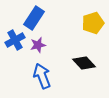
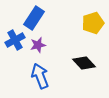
blue arrow: moved 2 px left
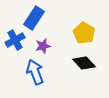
yellow pentagon: moved 9 px left, 10 px down; rotated 25 degrees counterclockwise
purple star: moved 5 px right, 1 px down
blue arrow: moved 5 px left, 4 px up
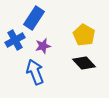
yellow pentagon: moved 2 px down
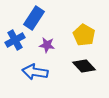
purple star: moved 4 px right, 1 px up; rotated 21 degrees clockwise
black diamond: moved 3 px down
blue arrow: rotated 60 degrees counterclockwise
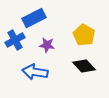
blue rectangle: rotated 30 degrees clockwise
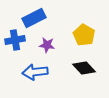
blue cross: rotated 18 degrees clockwise
black diamond: moved 2 px down
blue arrow: rotated 15 degrees counterclockwise
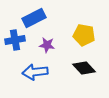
yellow pentagon: rotated 20 degrees counterclockwise
